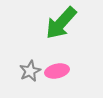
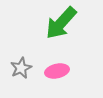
gray star: moved 9 px left, 3 px up
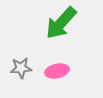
gray star: rotated 20 degrees clockwise
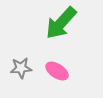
pink ellipse: rotated 45 degrees clockwise
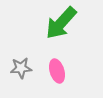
pink ellipse: rotated 40 degrees clockwise
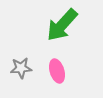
green arrow: moved 1 px right, 2 px down
